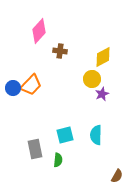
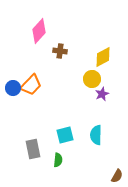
gray rectangle: moved 2 px left
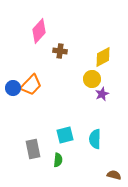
cyan semicircle: moved 1 px left, 4 px down
brown semicircle: moved 3 px left, 1 px up; rotated 104 degrees counterclockwise
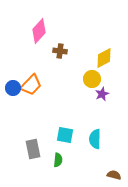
yellow diamond: moved 1 px right, 1 px down
cyan square: rotated 24 degrees clockwise
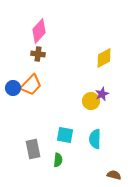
brown cross: moved 22 px left, 3 px down
yellow circle: moved 1 px left, 22 px down
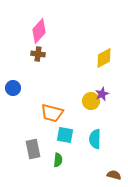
orange trapezoid: moved 21 px right, 28 px down; rotated 60 degrees clockwise
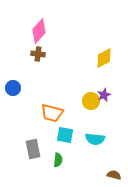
purple star: moved 2 px right, 1 px down
cyan semicircle: rotated 84 degrees counterclockwise
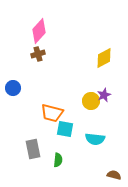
brown cross: rotated 24 degrees counterclockwise
cyan square: moved 6 px up
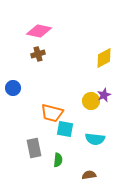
pink diamond: rotated 60 degrees clockwise
gray rectangle: moved 1 px right, 1 px up
brown semicircle: moved 25 px left; rotated 24 degrees counterclockwise
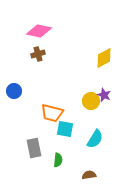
blue circle: moved 1 px right, 3 px down
purple star: rotated 24 degrees counterclockwise
cyan semicircle: rotated 66 degrees counterclockwise
